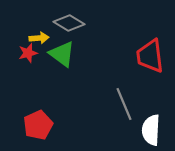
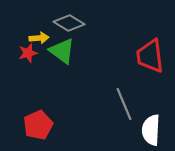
green triangle: moved 3 px up
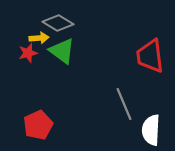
gray diamond: moved 11 px left
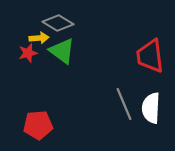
red pentagon: rotated 20 degrees clockwise
white semicircle: moved 22 px up
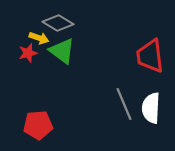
yellow arrow: rotated 24 degrees clockwise
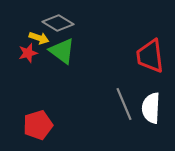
red pentagon: rotated 12 degrees counterclockwise
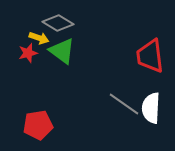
gray line: rotated 32 degrees counterclockwise
red pentagon: rotated 8 degrees clockwise
